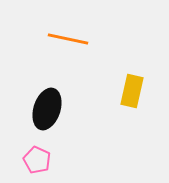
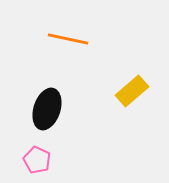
yellow rectangle: rotated 36 degrees clockwise
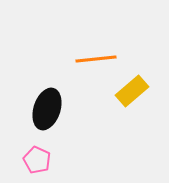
orange line: moved 28 px right, 20 px down; rotated 18 degrees counterclockwise
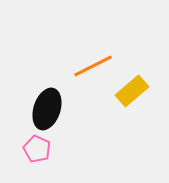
orange line: moved 3 px left, 7 px down; rotated 21 degrees counterclockwise
pink pentagon: moved 11 px up
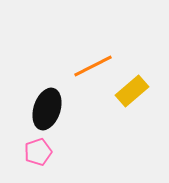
pink pentagon: moved 1 px right, 3 px down; rotated 28 degrees clockwise
